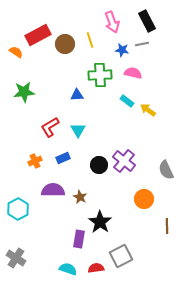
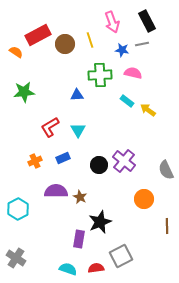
purple semicircle: moved 3 px right, 1 px down
black star: rotated 15 degrees clockwise
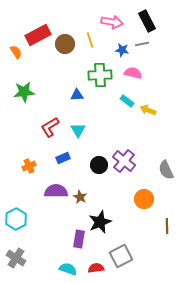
pink arrow: rotated 60 degrees counterclockwise
orange semicircle: rotated 24 degrees clockwise
yellow arrow: rotated 14 degrees counterclockwise
orange cross: moved 6 px left, 5 px down
cyan hexagon: moved 2 px left, 10 px down
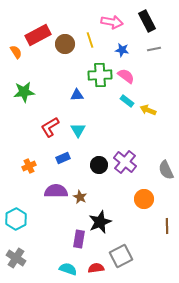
gray line: moved 12 px right, 5 px down
pink semicircle: moved 7 px left, 3 px down; rotated 24 degrees clockwise
purple cross: moved 1 px right, 1 px down
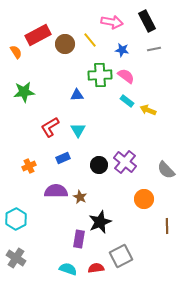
yellow line: rotated 21 degrees counterclockwise
gray semicircle: rotated 18 degrees counterclockwise
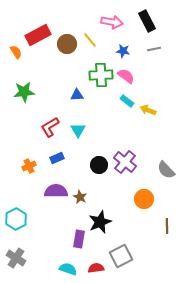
brown circle: moved 2 px right
blue star: moved 1 px right, 1 px down
green cross: moved 1 px right
blue rectangle: moved 6 px left
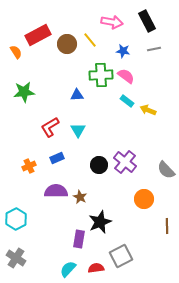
cyan semicircle: rotated 66 degrees counterclockwise
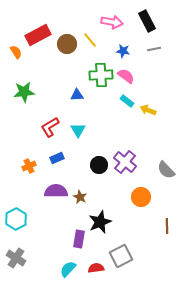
orange circle: moved 3 px left, 2 px up
